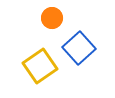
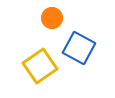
blue square: rotated 20 degrees counterclockwise
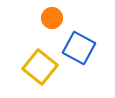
yellow square: moved 1 px down; rotated 16 degrees counterclockwise
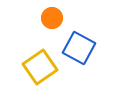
yellow square: rotated 16 degrees clockwise
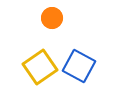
blue square: moved 18 px down
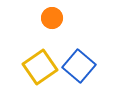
blue square: rotated 12 degrees clockwise
